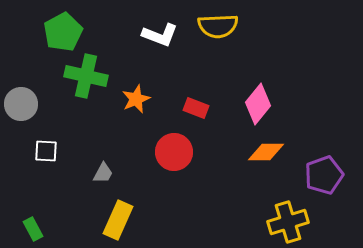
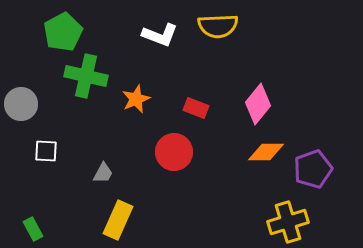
purple pentagon: moved 11 px left, 6 px up
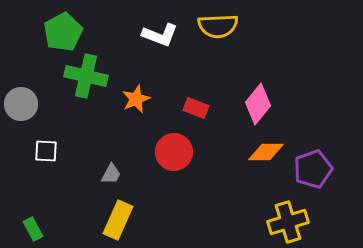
gray trapezoid: moved 8 px right, 1 px down
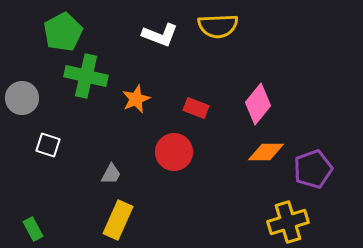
gray circle: moved 1 px right, 6 px up
white square: moved 2 px right, 6 px up; rotated 15 degrees clockwise
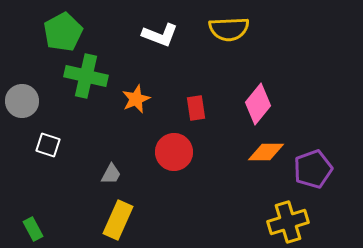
yellow semicircle: moved 11 px right, 3 px down
gray circle: moved 3 px down
red rectangle: rotated 60 degrees clockwise
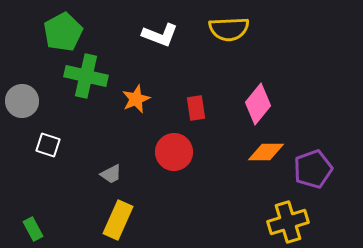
gray trapezoid: rotated 35 degrees clockwise
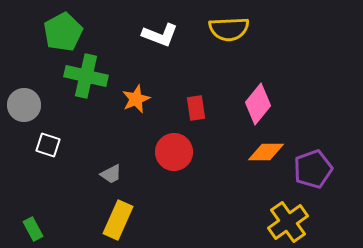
gray circle: moved 2 px right, 4 px down
yellow cross: rotated 18 degrees counterclockwise
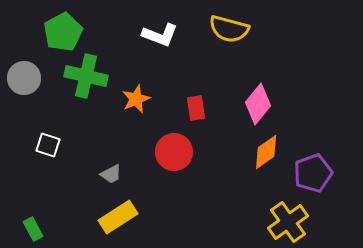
yellow semicircle: rotated 18 degrees clockwise
gray circle: moved 27 px up
orange diamond: rotated 36 degrees counterclockwise
purple pentagon: moved 4 px down
yellow rectangle: moved 3 px up; rotated 33 degrees clockwise
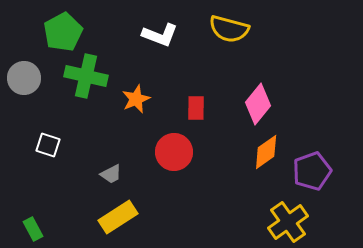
red rectangle: rotated 10 degrees clockwise
purple pentagon: moved 1 px left, 2 px up
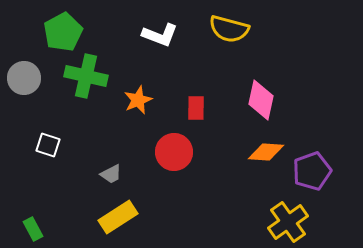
orange star: moved 2 px right, 1 px down
pink diamond: moved 3 px right, 4 px up; rotated 27 degrees counterclockwise
orange diamond: rotated 39 degrees clockwise
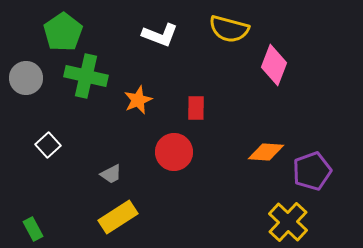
green pentagon: rotated 6 degrees counterclockwise
gray circle: moved 2 px right
pink diamond: moved 13 px right, 35 px up; rotated 9 degrees clockwise
white square: rotated 30 degrees clockwise
yellow cross: rotated 12 degrees counterclockwise
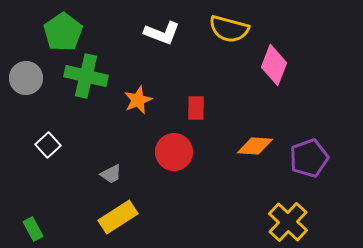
white L-shape: moved 2 px right, 2 px up
orange diamond: moved 11 px left, 6 px up
purple pentagon: moved 3 px left, 13 px up
